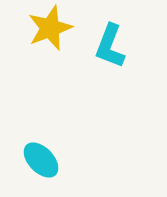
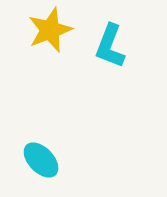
yellow star: moved 2 px down
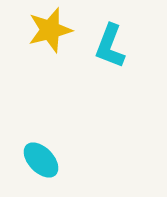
yellow star: rotated 6 degrees clockwise
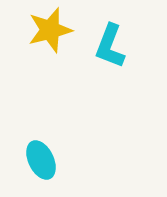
cyan ellipse: rotated 18 degrees clockwise
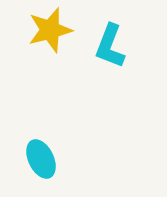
cyan ellipse: moved 1 px up
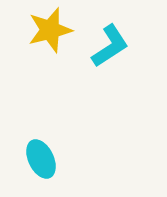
cyan L-shape: rotated 144 degrees counterclockwise
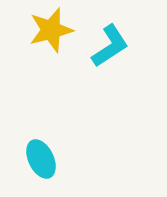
yellow star: moved 1 px right
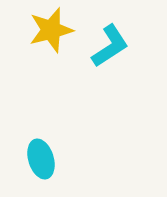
cyan ellipse: rotated 9 degrees clockwise
